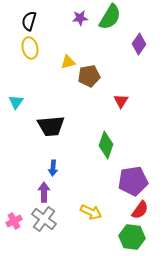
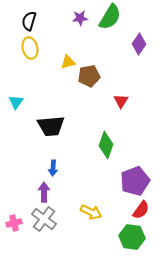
purple pentagon: moved 2 px right; rotated 12 degrees counterclockwise
red semicircle: moved 1 px right
pink cross: moved 2 px down; rotated 14 degrees clockwise
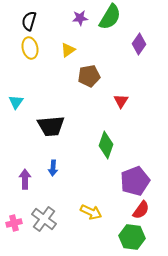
yellow triangle: moved 12 px up; rotated 21 degrees counterclockwise
purple arrow: moved 19 px left, 13 px up
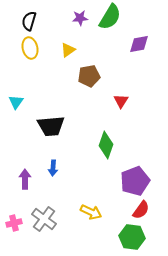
purple diamond: rotated 45 degrees clockwise
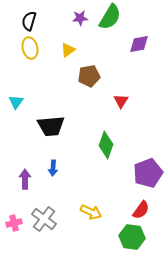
purple pentagon: moved 13 px right, 8 px up
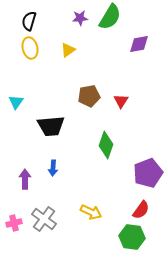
brown pentagon: moved 20 px down
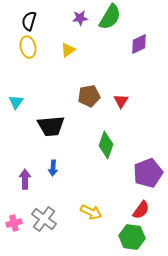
purple diamond: rotated 15 degrees counterclockwise
yellow ellipse: moved 2 px left, 1 px up
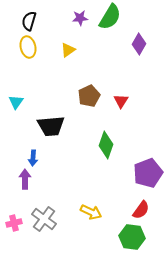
purple diamond: rotated 35 degrees counterclockwise
brown pentagon: rotated 15 degrees counterclockwise
blue arrow: moved 20 px left, 10 px up
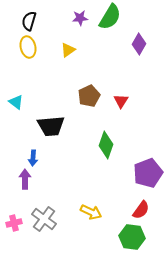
cyan triangle: rotated 28 degrees counterclockwise
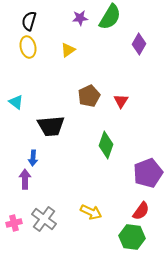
red semicircle: moved 1 px down
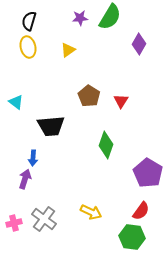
brown pentagon: rotated 15 degrees counterclockwise
purple pentagon: rotated 20 degrees counterclockwise
purple arrow: rotated 18 degrees clockwise
